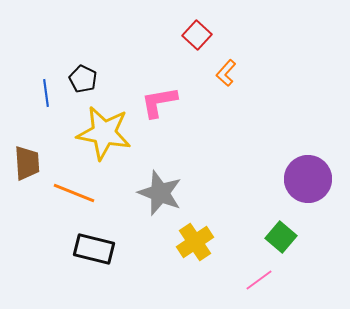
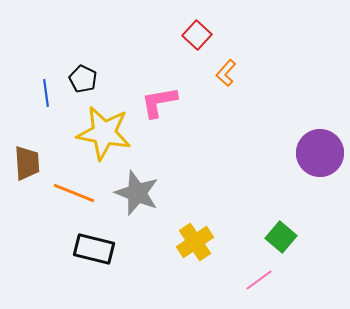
purple circle: moved 12 px right, 26 px up
gray star: moved 23 px left
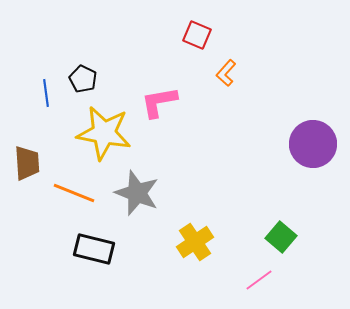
red square: rotated 20 degrees counterclockwise
purple circle: moved 7 px left, 9 px up
